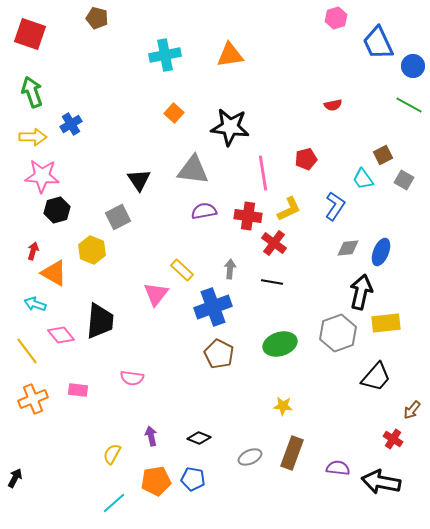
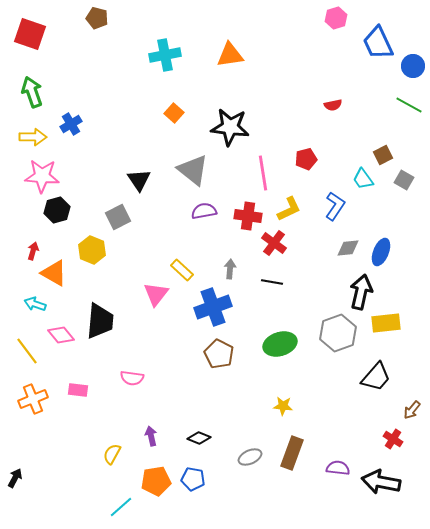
gray triangle at (193, 170): rotated 32 degrees clockwise
cyan line at (114, 503): moved 7 px right, 4 px down
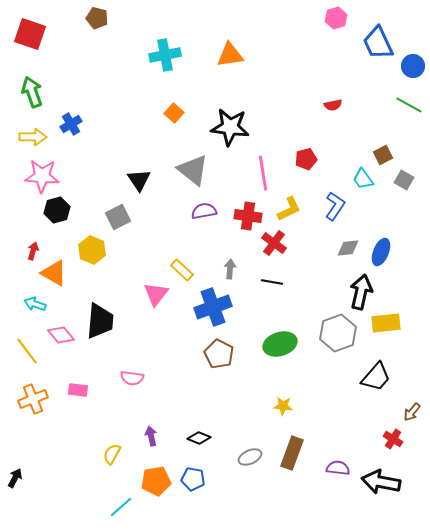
brown arrow at (412, 410): moved 2 px down
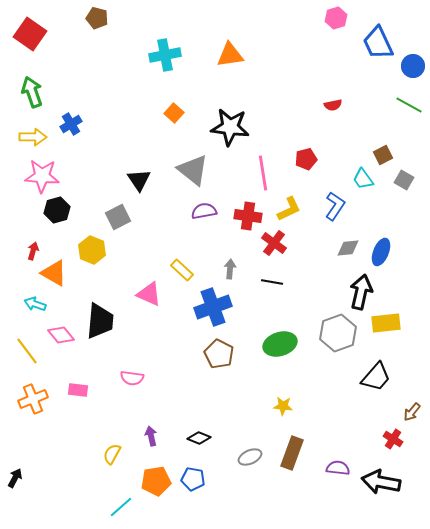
red square at (30, 34): rotated 16 degrees clockwise
pink triangle at (156, 294): moved 7 px left; rotated 44 degrees counterclockwise
